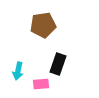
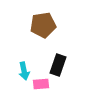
black rectangle: moved 1 px down
cyan arrow: moved 6 px right; rotated 24 degrees counterclockwise
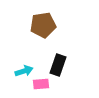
cyan arrow: rotated 96 degrees counterclockwise
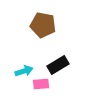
brown pentagon: rotated 20 degrees clockwise
black rectangle: rotated 40 degrees clockwise
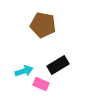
pink rectangle: rotated 28 degrees clockwise
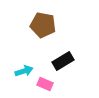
black rectangle: moved 5 px right, 4 px up
pink rectangle: moved 4 px right
